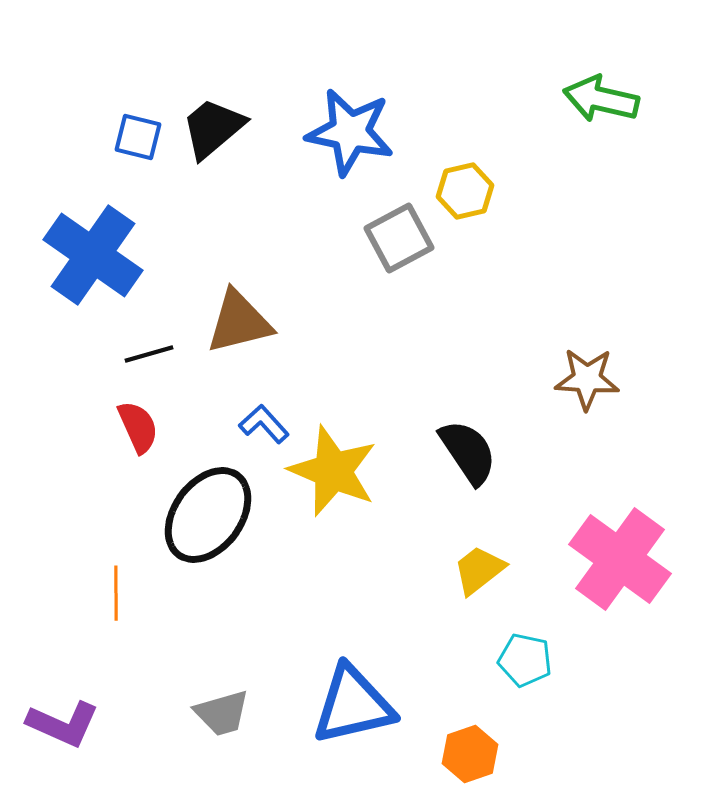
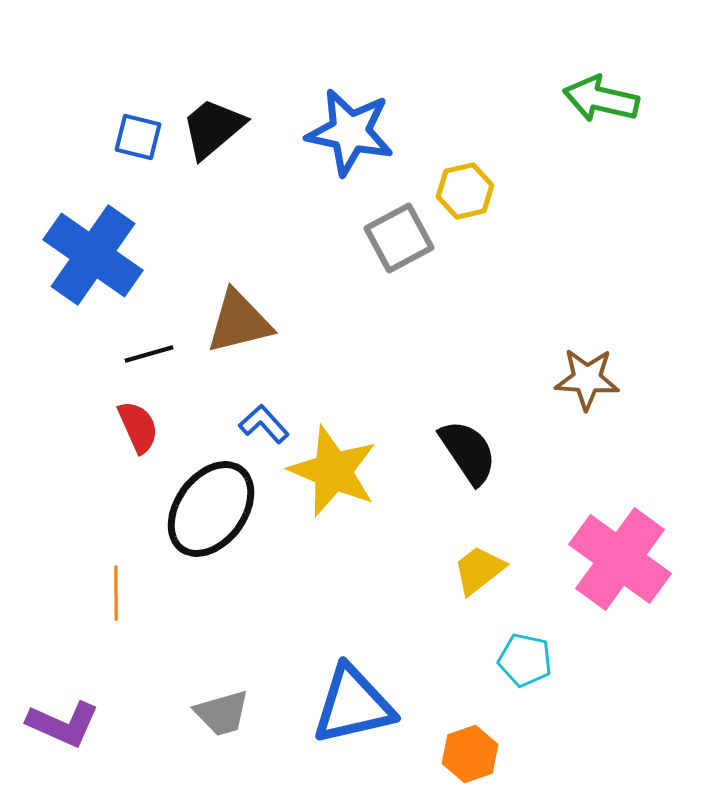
black ellipse: moved 3 px right, 6 px up
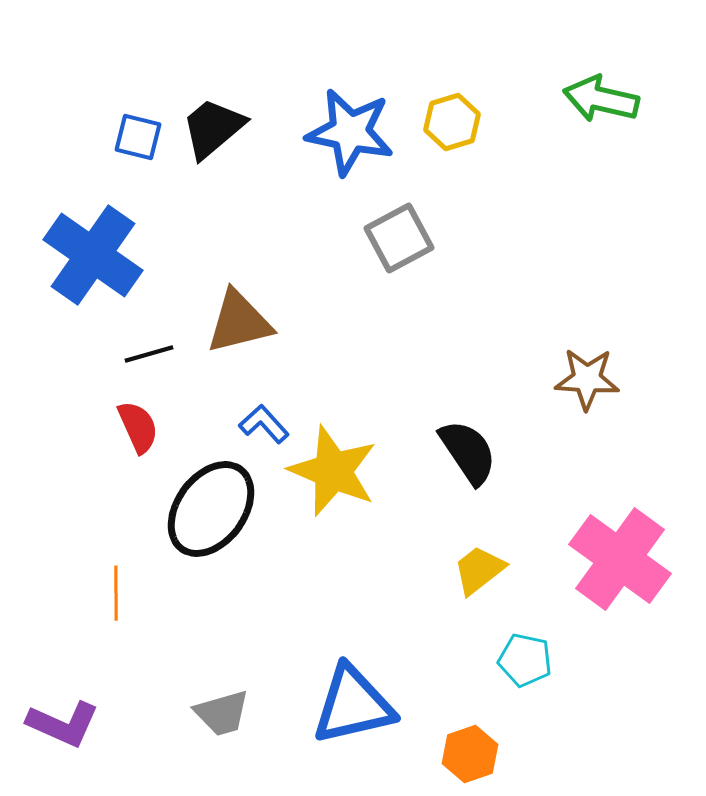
yellow hexagon: moved 13 px left, 69 px up; rotated 4 degrees counterclockwise
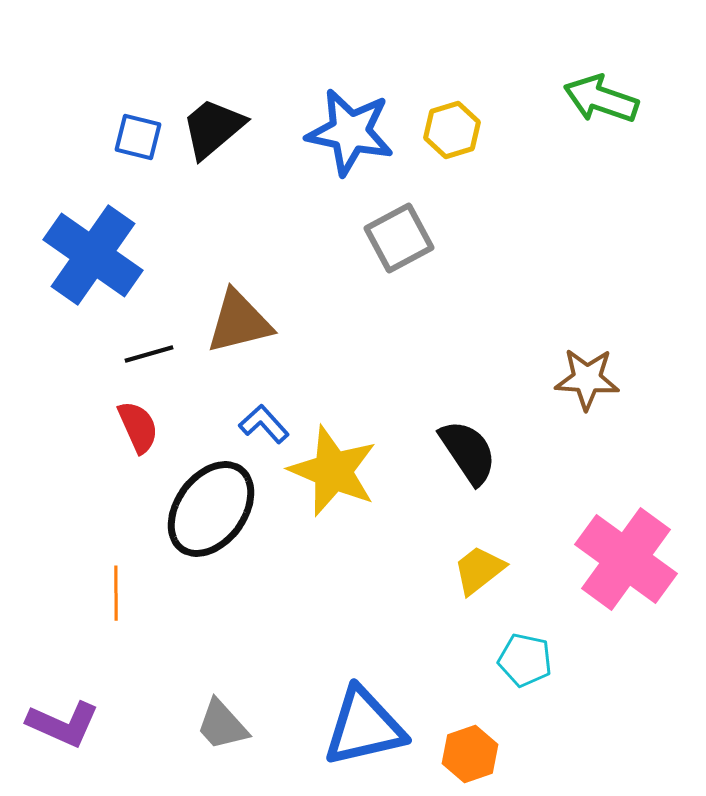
green arrow: rotated 6 degrees clockwise
yellow hexagon: moved 8 px down
pink cross: moved 6 px right
blue triangle: moved 11 px right, 22 px down
gray trapezoid: moved 12 px down; rotated 64 degrees clockwise
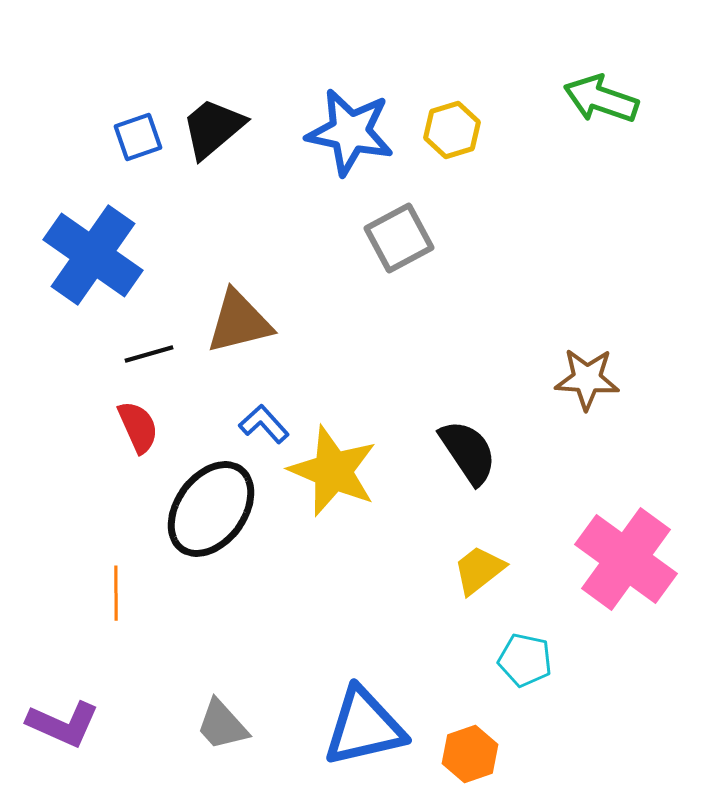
blue square: rotated 33 degrees counterclockwise
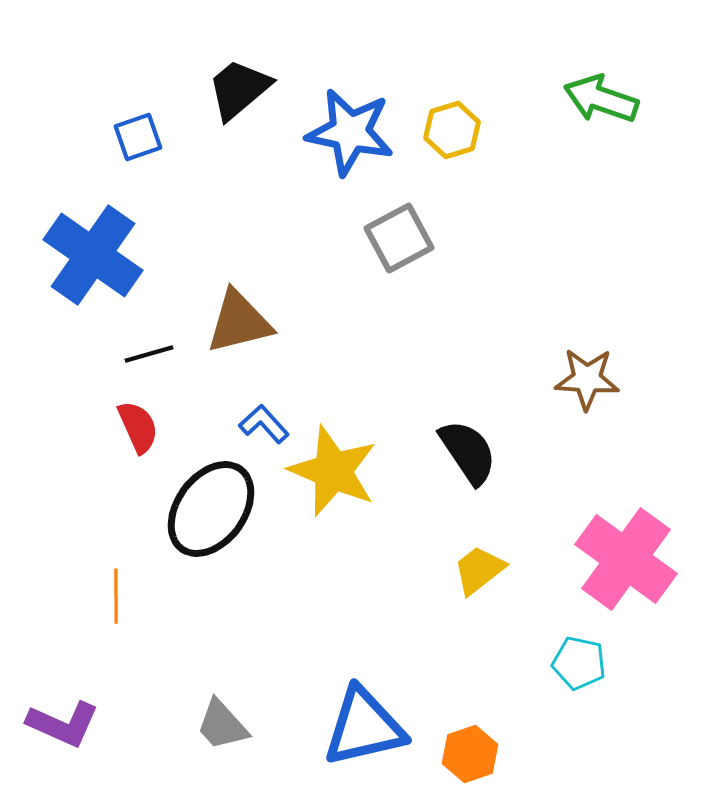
black trapezoid: moved 26 px right, 39 px up
orange line: moved 3 px down
cyan pentagon: moved 54 px right, 3 px down
